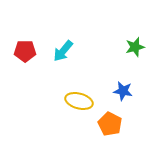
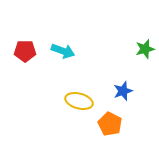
green star: moved 10 px right, 2 px down
cyan arrow: rotated 110 degrees counterclockwise
blue star: rotated 30 degrees counterclockwise
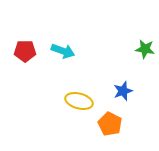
green star: rotated 24 degrees clockwise
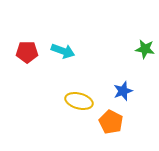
red pentagon: moved 2 px right, 1 px down
orange pentagon: moved 1 px right, 2 px up
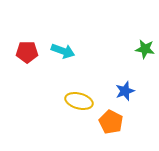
blue star: moved 2 px right
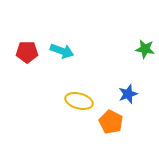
cyan arrow: moved 1 px left
blue star: moved 3 px right, 3 px down
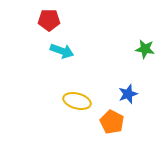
red pentagon: moved 22 px right, 32 px up
yellow ellipse: moved 2 px left
orange pentagon: moved 1 px right
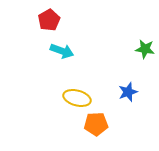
red pentagon: rotated 30 degrees counterclockwise
blue star: moved 2 px up
yellow ellipse: moved 3 px up
orange pentagon: moved 16 px left, 2 px down; rotated 30 degrees counterclockwise
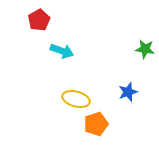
red pentagon: moved 10 px left
yellow ellipse: moved 1 px left, 1 px down
orange pentagon: rotated 15 degrees counterclockwise
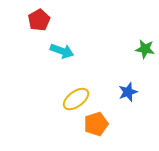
yellow ellipse: rotated 52 degrees counterclockwise
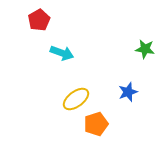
cyan arrow: moved 2 px down
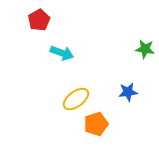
blue star: rotated 12 degrees clockwise
